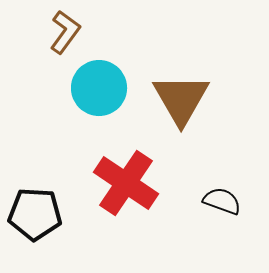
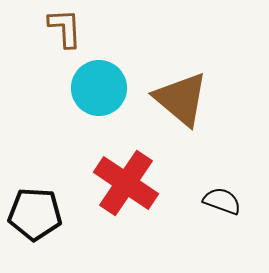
brown L-shape: moved 4 px up; rotated 39 degrees counterclockwise
brown triangle: rotated 20 degrees counterclockwise
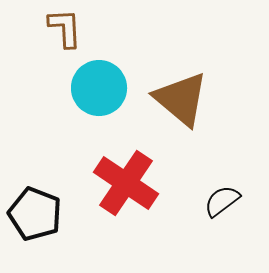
black semicircle: rotated 57 degrees counterclockwise
black pentagon: rotated 18 degrees clockwise
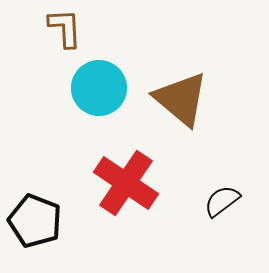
black pentagon: moved 7 px down
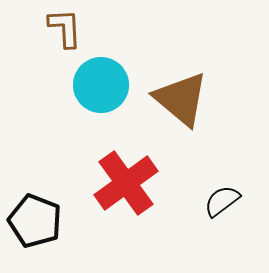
cyan circle: moved 2 px right, 3 px up
red cross: rotated 20 degrees clockwise
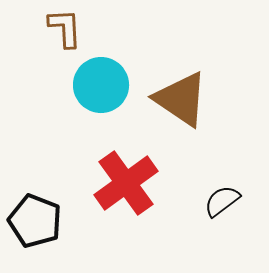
brown triangle: rotated 6 degrees counterclockwise
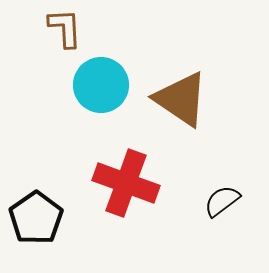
red cross: rotated 34 degrees counterclockwise
black pentagon: moved 1 px right, 3 px up; rotated 16 degrees clockwise
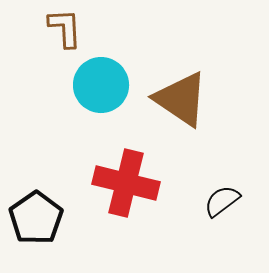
red cross: rotated 6 degrees counterclockwise
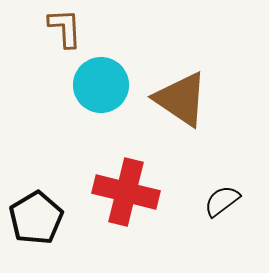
red cross: moved 9 px down
black pentagon: rotated 4 degrees clockwise
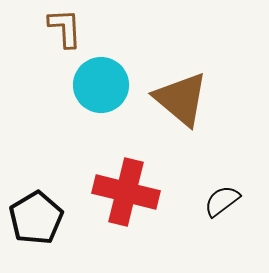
brown triangle: rotated 6 degrees clockwise
